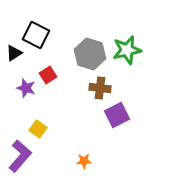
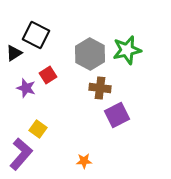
gray hexagon: rotated 12 degrees clockwise
purple L-shape: moved 1 px right, 2 px up
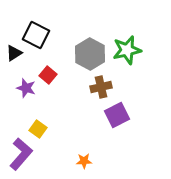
red square: rotated 18 degrees counterclockwise
brown cross: moved 1 px right, 1 px up; rotated 20 degrees counterclockwise
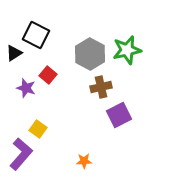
purple square: moved 2 px right
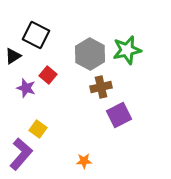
black triangle: moved 1 px left, 3 px down
